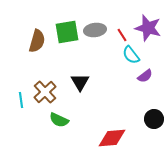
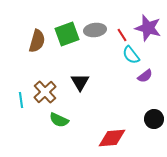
green square: moved 2 px down; rotated 10 degrees counterclockwise
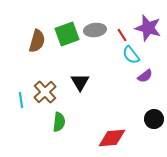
green semicircle: moved 2 px down; rotated 108 degrees counterclockwise
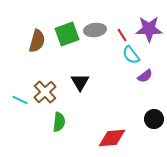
purple star: moved 1 px right, 1 px down; rotated 16 degrees counterclockwise
cyan line: moved 1 px left; rotated 56 degrees counterclockwise
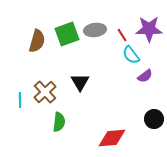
cyan line: rotated 63 degrees clockwise
